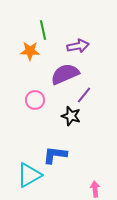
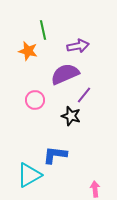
orange star: moved 2 px left; rotated 12 degrees clockwise
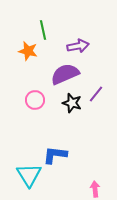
purple line: moved 12 px right, 1 px up
black star: moved 1 px right, 13 px up
cyan triangle: rotated 32 degrees counterclockwise
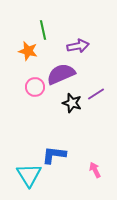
purple semicircle: moved 4 px left
purple line: rotated 18 degrees clockwise
pink circle: moved 13 px up
blue L-shape: moved 1 px left
pink arrow: moved 19 px up; rotated 21 degrees counterclockwise
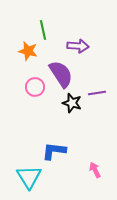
purple arrow: rotated 15 degrees clockwise
purple semicircle: rotated 80 degrees clockwise
purple line: moved 1 px right, 1 px up; rotated 24 degrees clockwise
blue L-shape: moved 4 px up
cyan triangle: moved 2 px down
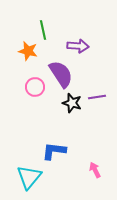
purple line: moved 4 px down
cyan triangle: rotated 12 degrees clockwise
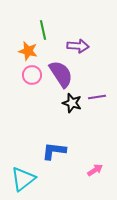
pink circle: moved 3 px left, 12 px up
pink arrow: rotated 84 degrees clockwise
cyan triangle: moved 6 px left, 2 px down; rotated 12 degrees clockwise
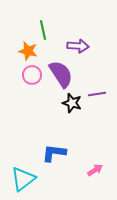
purple line: moved 3 px up
blue L-shape: moved 2 px down
